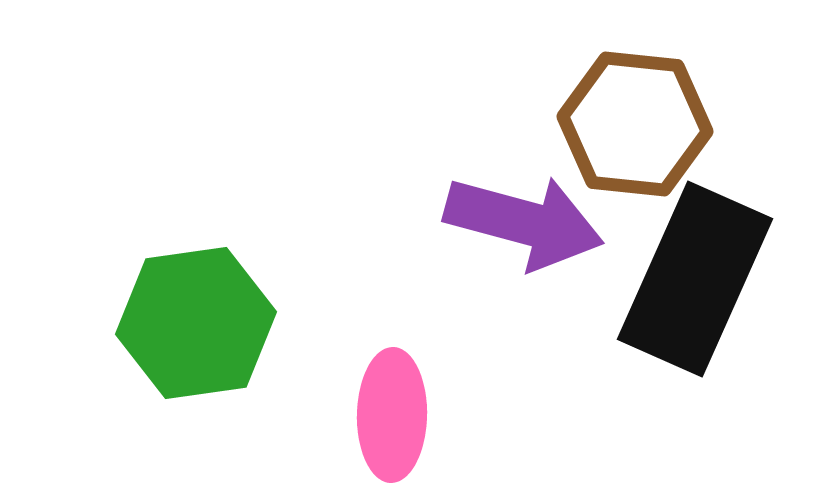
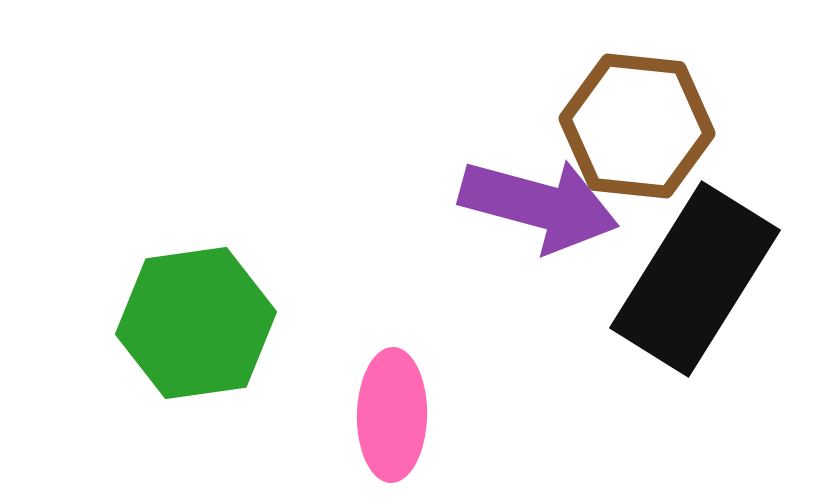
brown hexagon: moved 2 px right, 2 px down
purple arrow: moved 15 px right, 17 px up
black rectangle: rotated 8 degrees clockwise
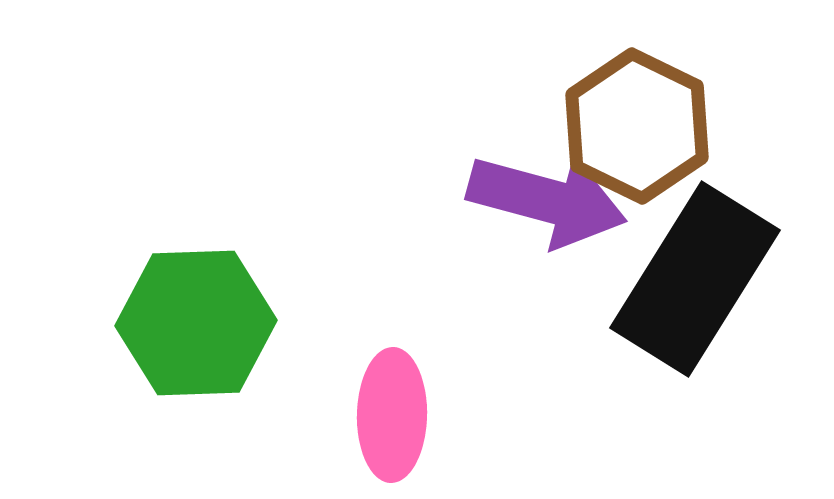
brown hexagon: rotated 20 degrees clockwise
purple arrow: moved 8 px right, 5 px up
green hexagon: rotated 6 degrees clockwise
